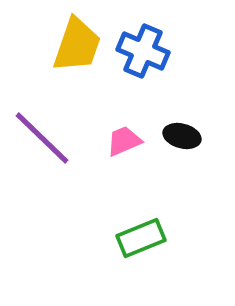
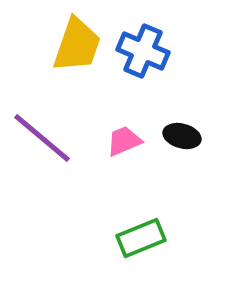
purple line: rotated 4 degrees counterclockwise
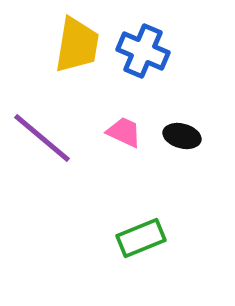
yellow trapezoid: rotated 10 degrees counterclockwise
pink trapezoid: moved 9 px up; rotated 48 degrees clockwise
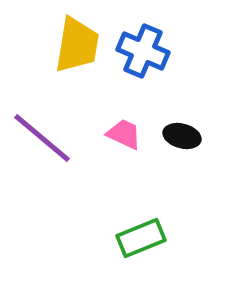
pink trapezoid: moved 2 px down
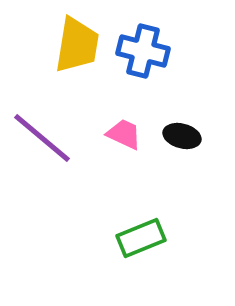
blue cross: rotated 9 degrees counterclockwise
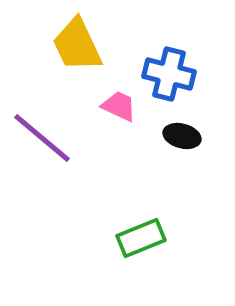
yellow trapezoid: rotated 146 degrees clockwise
blue cross: moved 26 px right, 23 px down
pink trapezoid: moved 5 px left, 28 px up
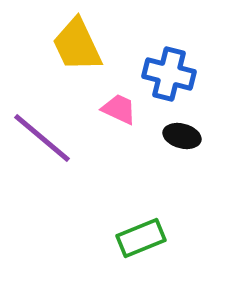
pink trapezoid: moved 3 px down
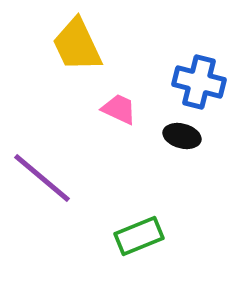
blue cross: moved 30 px right, 8 px down
purple line: moved 40 px down
green rectangle: moved 2 px left, 2 px up
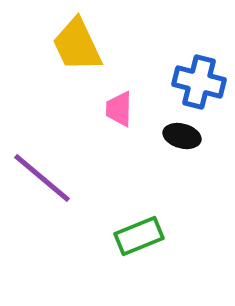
pink trapezoid: rotated 114 degrees counterclockwise
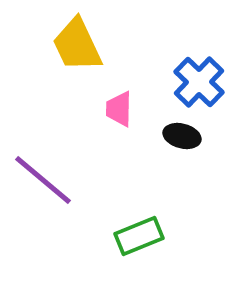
blue cross: rotated 30 degrees clockwise
purple line: moved 1 px right, 2 px down
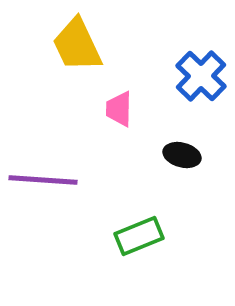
blue cross: moved 2 px right, 6 px up
black ellipse: moved 19 px down
purple line: rotated 36 degrees counterclockwise
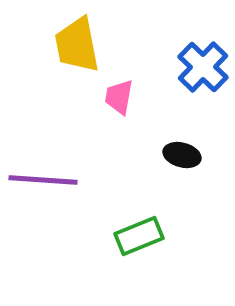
yellow trapezoid: rotated 14 degrees clockwise
blue cross: moved 2 px right, 9 px up
pink trapezoid: moved 12 px up; rotated 9 degrees clockwise
